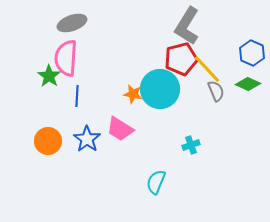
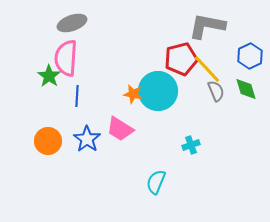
gray L-shape: moved 20 px right; rotated 69 degrees clockwise
blue hexagon: moved 2 px left, 3 px down; rotated 10 degrees clockwise
green diamond: moved 2 px left, 5 px down; rotated 50 degrees clockwise
cyan circle: moved 2 px left, 2 px down
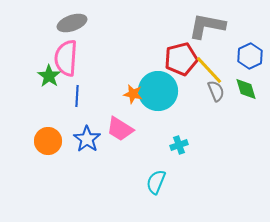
yellow line: moved 2 px right, 1 px down
cyan cross: moved 12 px left
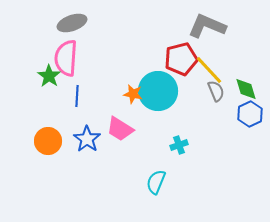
gray L-shape: rotated 12 degrees clockwise
blue hexagon: moved 58 px down
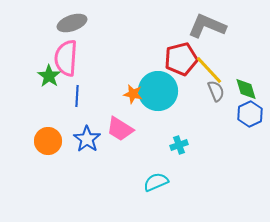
cyan semicircle: rotated 45 degrees clockwise
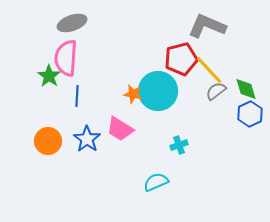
gray semicircle: rotated 105 degrees counterclockwise
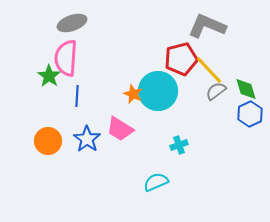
orange star: rotated 12 degrees clockwise
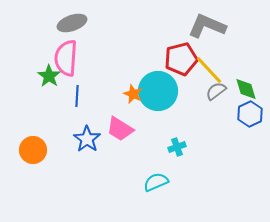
orange circle: moved 15 px left, 9 px down
cyan cross: moved 2 px left, 2 px down
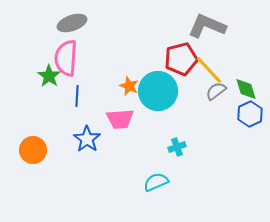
orange star: moved 4 px left, 8 px up
pink trapezoid: moved 10 px up; rotated 36 degrees counterclockwise
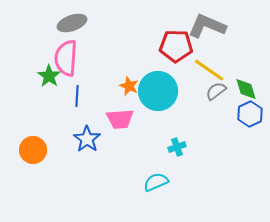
red pentagon: moved 5 px left, 13 px up; rotated 16 degrees clockwise
yellow line: rotated 12 degrees counterclockwise
